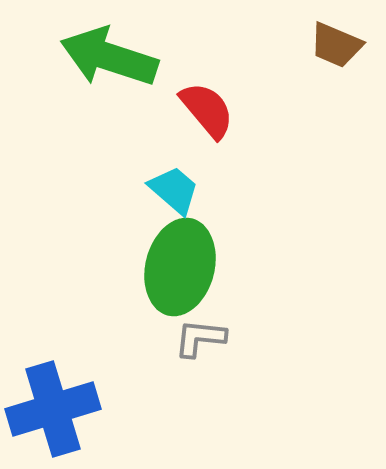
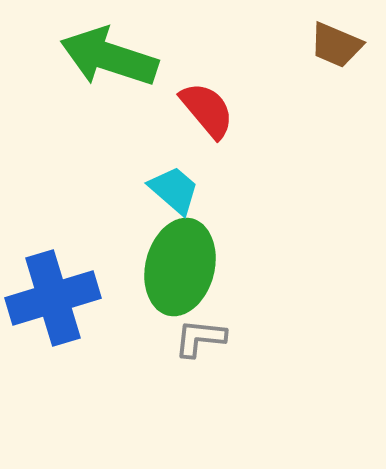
blue cross: moved 111 px up
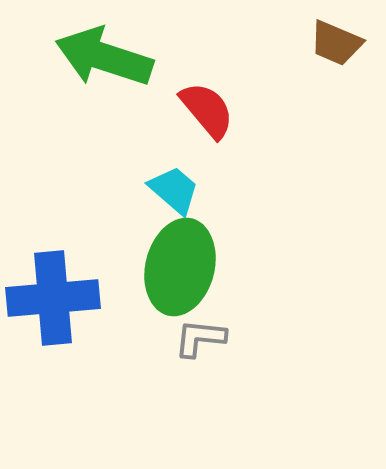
brown trapezoid: moved 2 px up
green arrow: moved 5 px left
blue cross: rotated 12 degrees clockwise
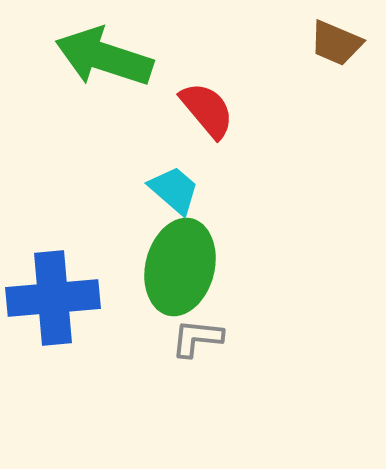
gray L-shape: moved 3 px left
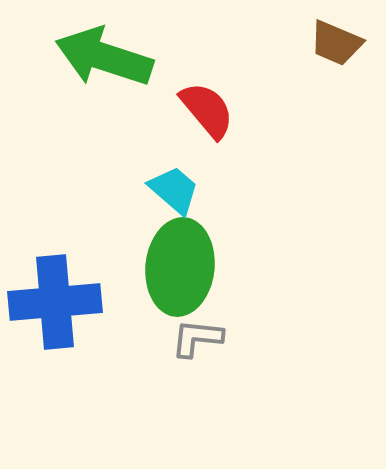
green ellipse: rotated 8 degrees counterclockwise
blue cross: moved 2 px right, 4 px down
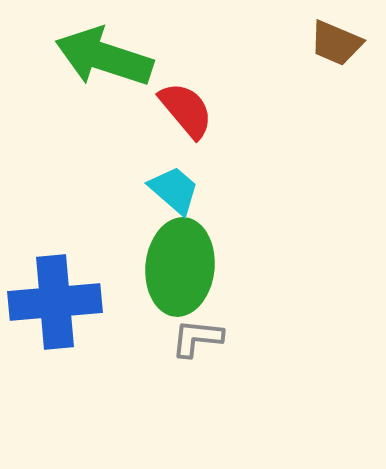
red semicircle: moved 21 px left
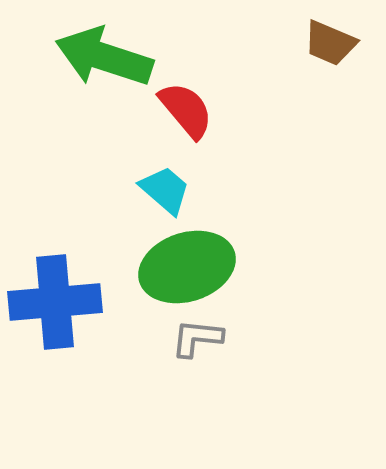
brown trapezoid: moved 6 px left
cyan trapezoid: moved 9 px left
green ellipse: moved 7 px right; rotated 66 degrees clockwise
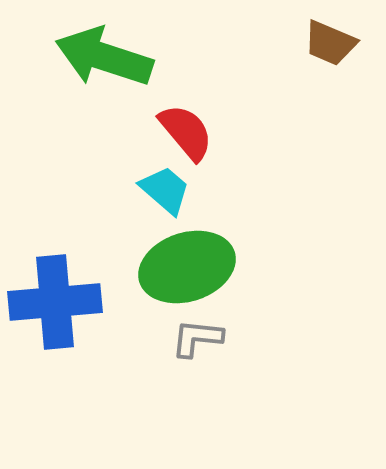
red semicircle: moved 22 px down
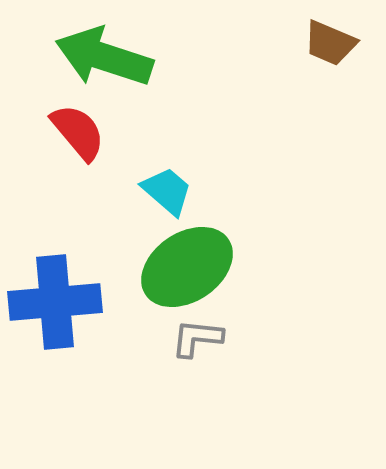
red semicircle: moved 108 px left
cyan trapezoid: moved 2 px right, 1 px down
green ellipse: rotated 16 degrees counterclockwise
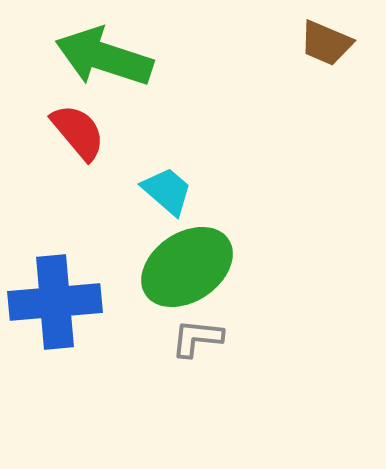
brown trapezoid: moved 4 px left
